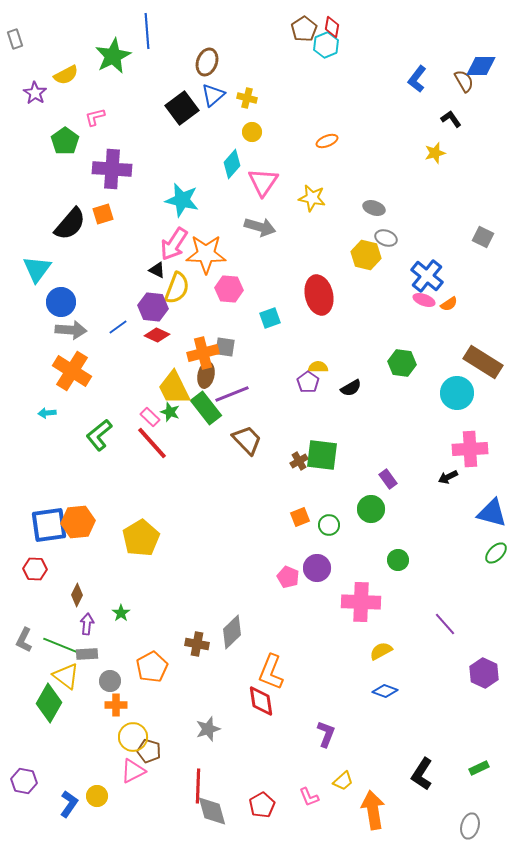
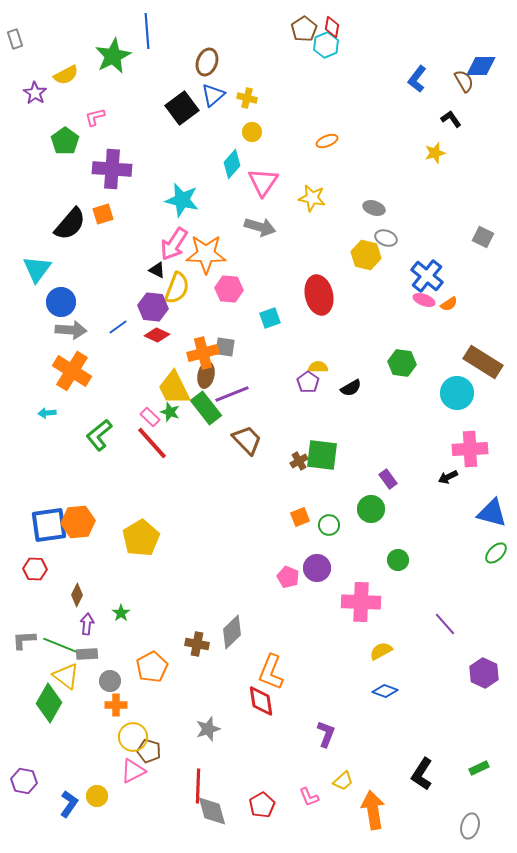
gray L-shape at (24, 640): rotated 60 degrees clockwise
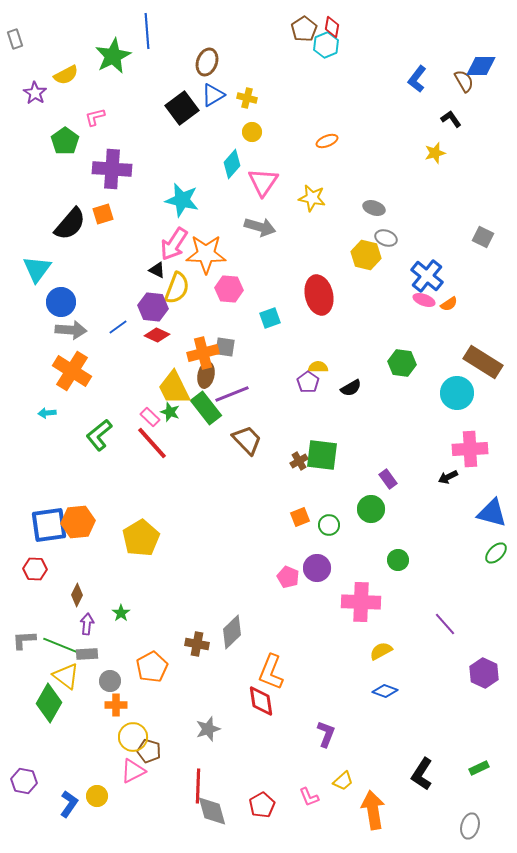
blue triangle at (213, 95): rotated 10 degrees clockwise
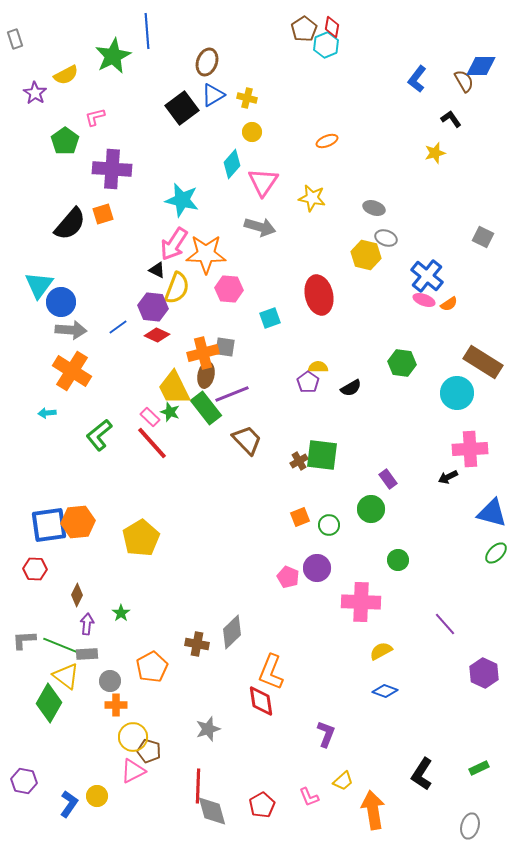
cyan triangle at (37, 269): moved 2 px right, 16 px down
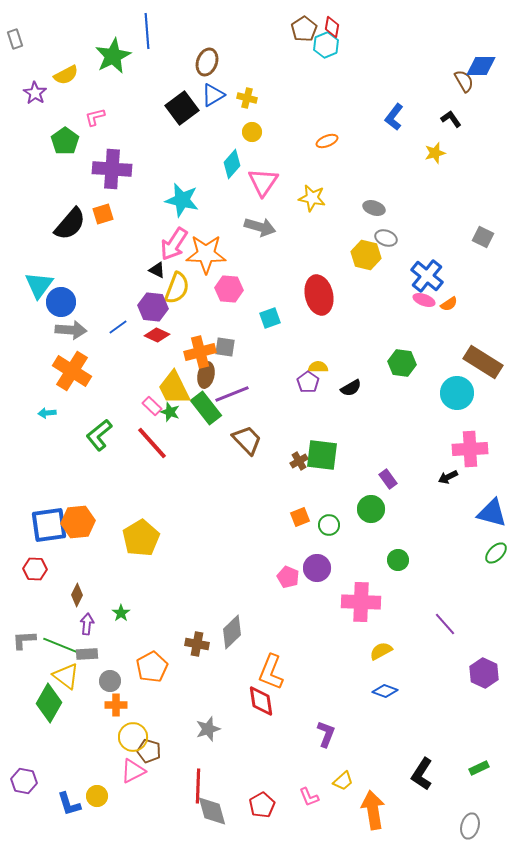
blue L-shape at (417, 79): moved 23 px left, 38 px down
orange cross at (203, 353): moved 3 px left, 1 px up
pink rectangle at (150, 417): moved 2 px right, 11 px up
blue L-shape at (69, 804): rotated 128 degrees clockwise
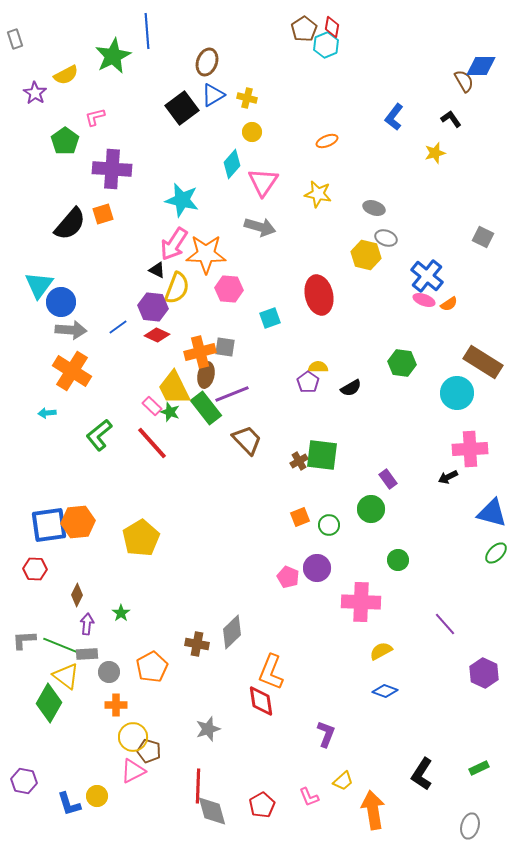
yellow star at (312, 198): moved 6 px right, 4 px up
gray circle at (110, 681): moved 1 px left, 9 px up
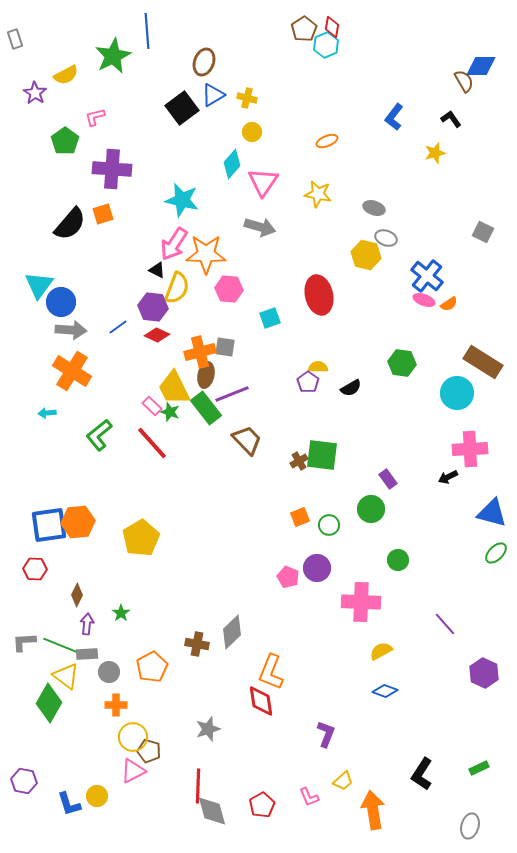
brown ellipse at (207, 62): moved 3 px left
gray square at (483, 237): moved 5 px up
gray L-shape at (24, 640): moved 2 px down
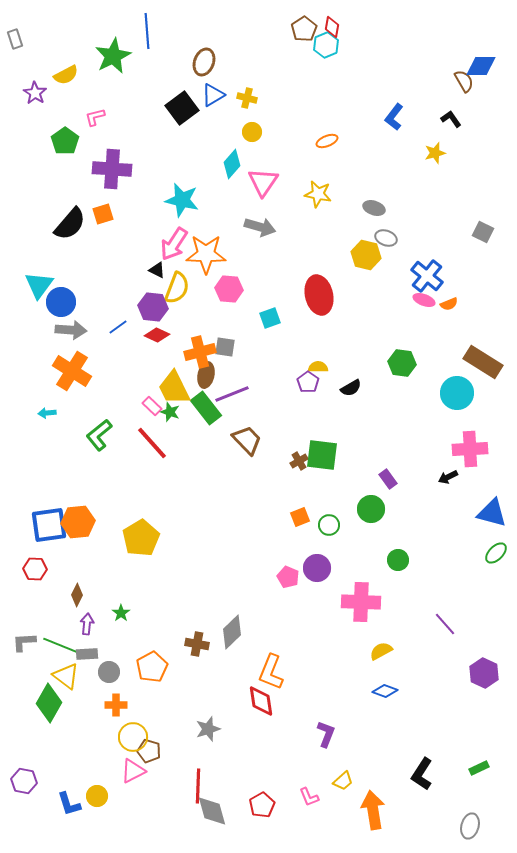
orange semicircle at (449, 304): rotated 12 degrees clockwise
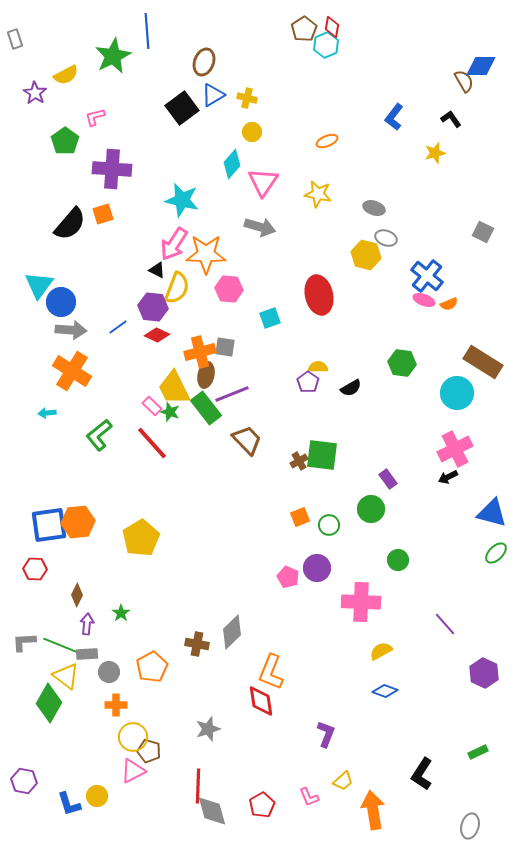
pink cross at (470, 449): moved 15 px left; rotated 24 degrees counterclockwise
green rectangle at (479, 768): moved 1 px left, 16 px up
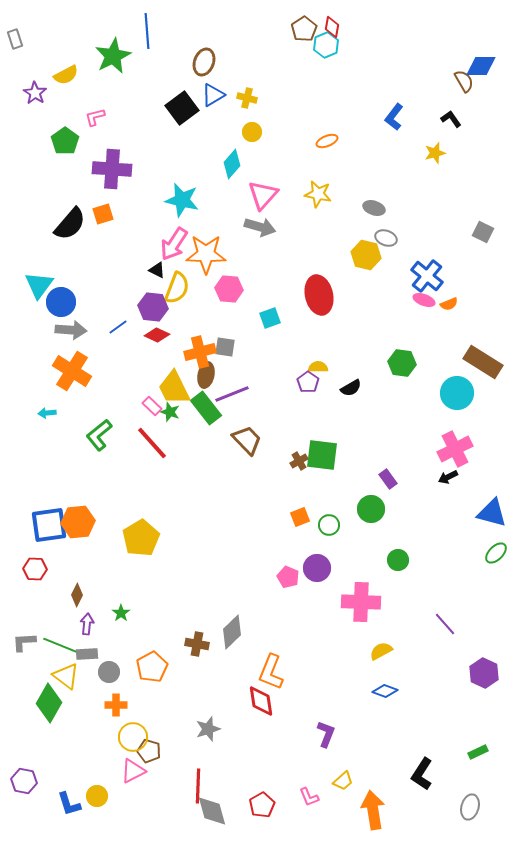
pink triangle at (263, 182): moved 13 px down; rotated 8 degrees clockwise
gray ellipse at (470, 826): moved 19 px up
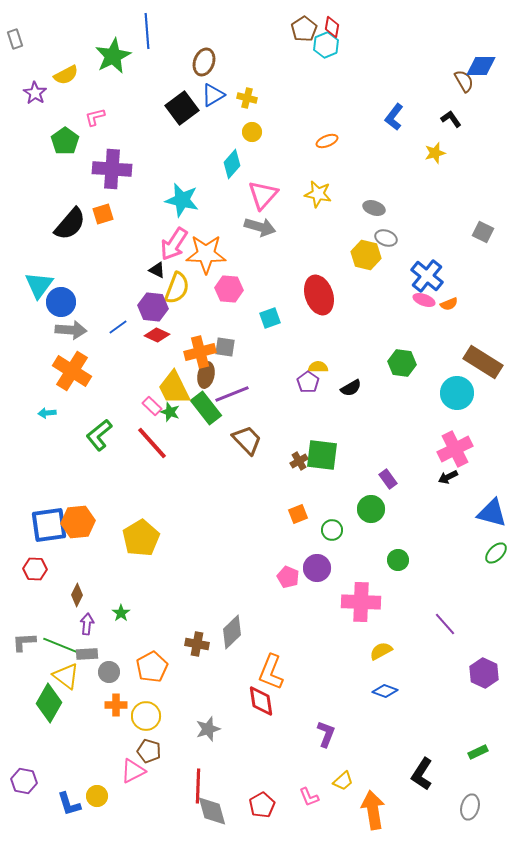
red ellipse at (319, 295): rotated 6 degrees counterclockwise
orange square at (300, 517): moved 2 px left, 3 px up
green circle at (329, 525): moved 3 px right, 5 px down
yellow circle at (133, 737): moved 13 px right, 21 px up
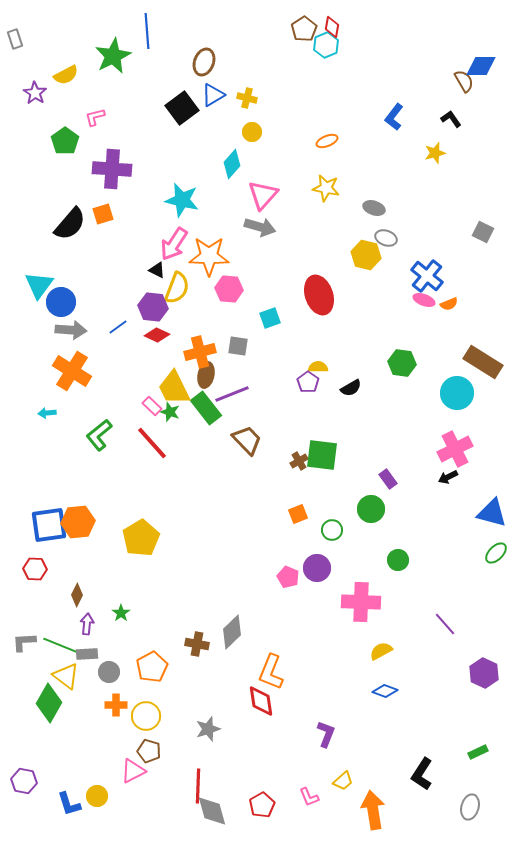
yellow star at (318, 194): moved 8 px right, 6 px up
orange star at (206, 254): moved 3 px right, 2 px down
gray square at (225, 347): moved 13 px right, 1 px up
